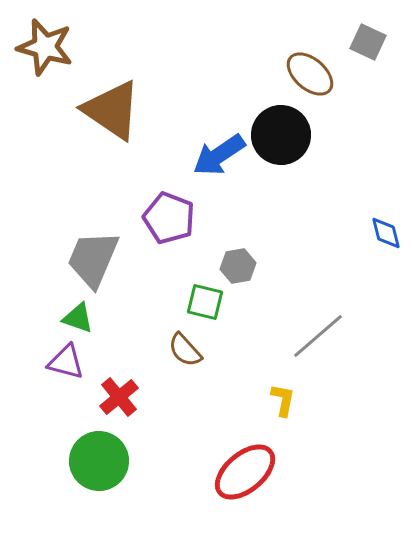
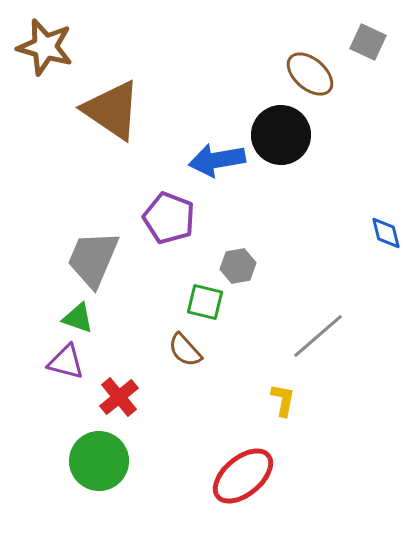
blue arrow: moved 2 px left, 5 px down; rotated 24 degrees clockwise
red ellipse: moved 2 px left, 4 px down
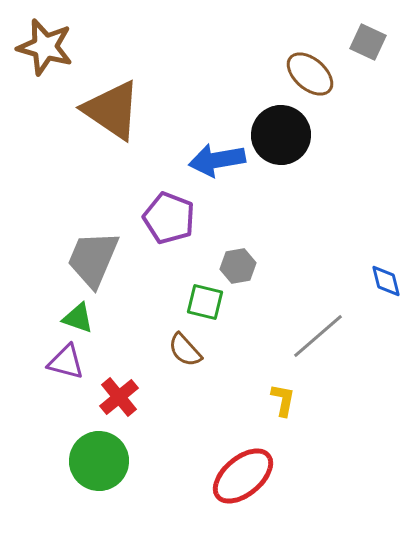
blue diamond: moved 48 px down
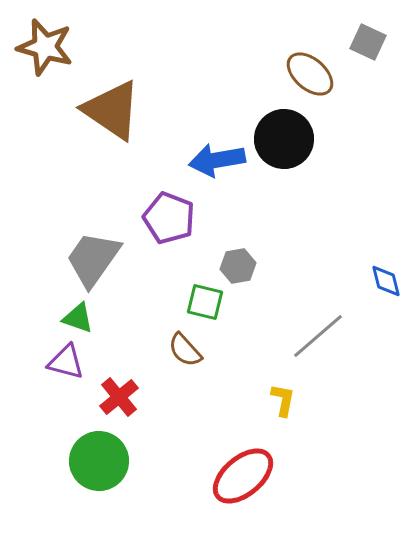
black circle: moved 3 px right, 4 px down
gray trapezoid: rotated 12 degrees clockwise
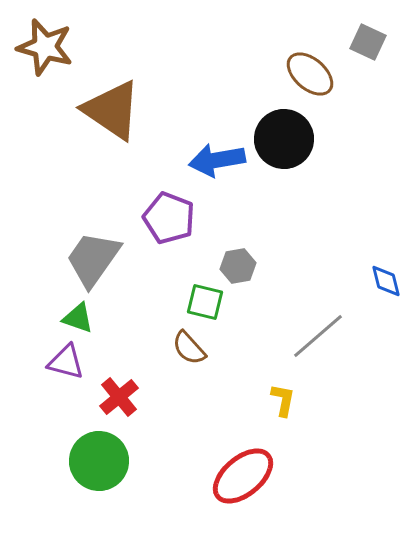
brown semicircle: moved 4 px right, 2 px up
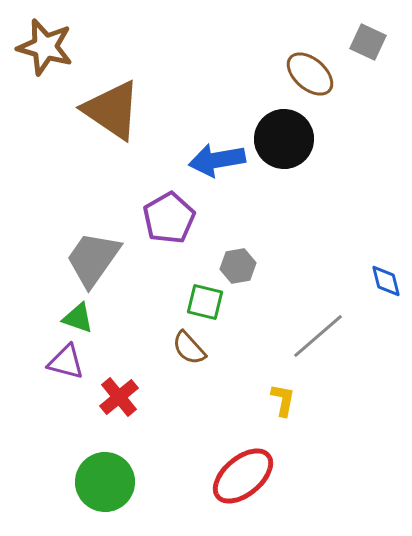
purple pentagon: rotated 21 degrees clockwise
green circle: moved 6 px right, 21 px down
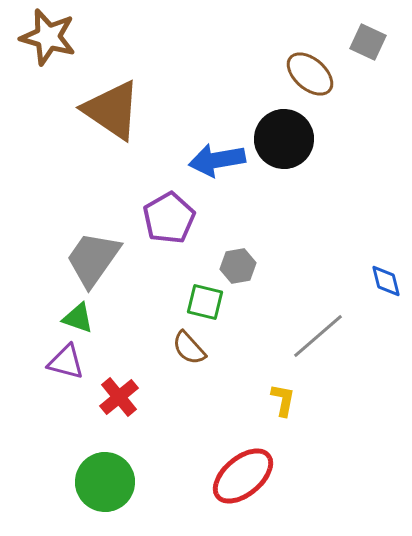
brown star: moved 3 px right, 10 px up
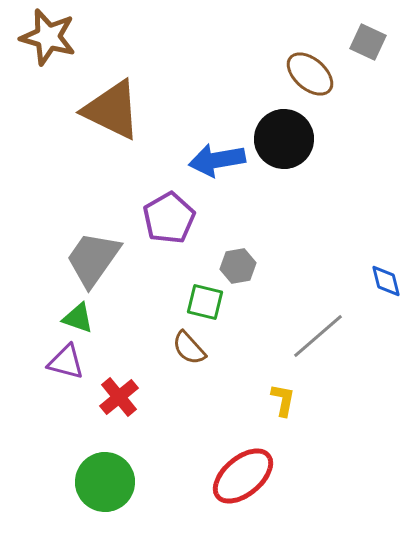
brown triangle: rotated 8 degrees counterclockwise
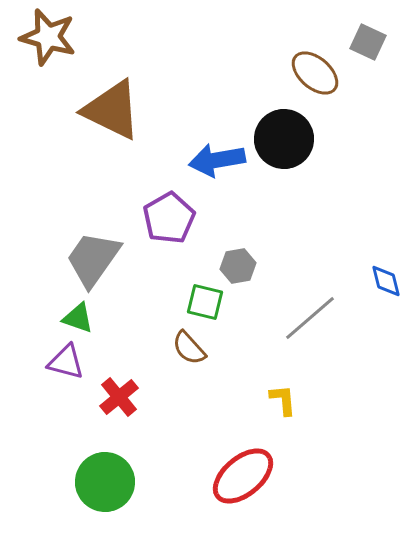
brown ellipse: moved 5 px right, 1 px up
gray line: moved 8 px left, 18 px up
yellow L-shape: rotated 16 degrees counterclockwise
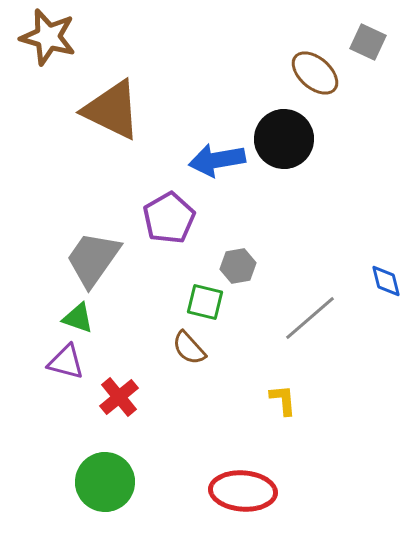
red ellipse: moved 15 px down; rotated 44 degrees clockwise
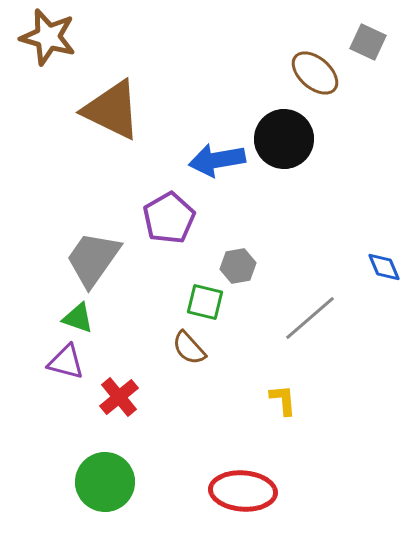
blue diamond: moved 2 px left, 14 px up; rotated 9 degrees counterclockwise
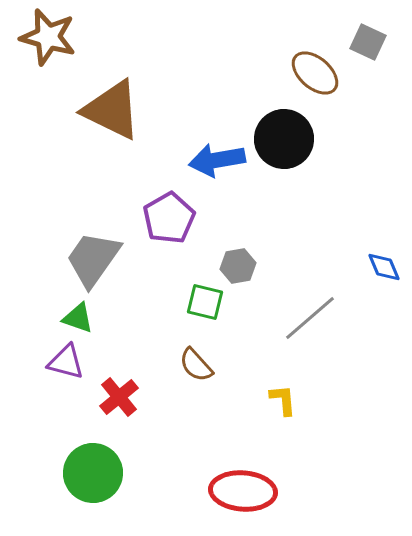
brown semicircle: moved 7 px right, 17 px down
green circle: moved 12 px left, 9 px up
